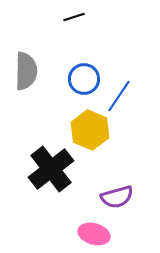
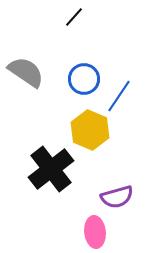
black line: rotated 30 degrees counterclockwise
gray semicircle: moved 1 px down; rotated 57 degrees counterclockwise
pink ellipse: moved 1 px right, 2 px up; rotated 68 degrees clockwise
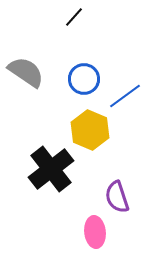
blue line: moved 6 px right; rotated 20 degrees clockwise
purple semicircle: rotated 88 degrees clockwise
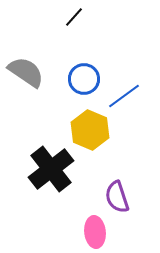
blue line: moved 1 px left
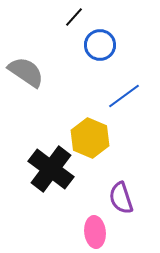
blue circle: moved 16 px right, 34 px up
yellow hexagon: moved 8 px down
black cross: rotated 15 degrees counterclockwise
purple semicircle: moved 4 px right, 1 px down
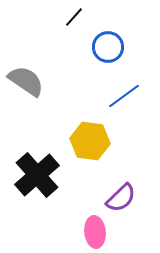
blue circle: moved 8 px right, 2 px down
gray semicircle: moved 9 px down
yellow hexagon: moved 3 px down; rotated 15 degrees counterclockwise
black cross: moved 14 px left, 6 px down; rotated 12 degrees clockwise
purple semicircle: rotated 116 degrees counterclockwise
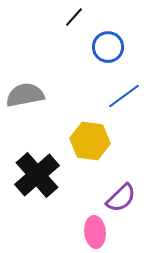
gray semicircle: moved 1 px left, 14 px down; rotated 45 degrees counterclockwise
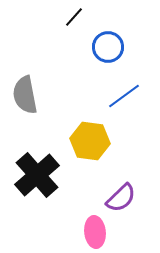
gray semicircle: rotated 90 degrees counterclockwise
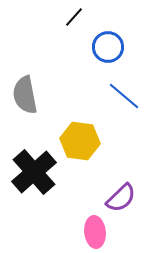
blue line: rotated 76 degrees clockwise
yellow hexagon: moved 10 px left
black cross: moved 3 px left, 3 px up
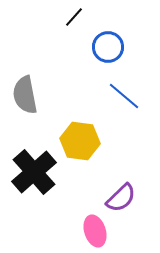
pink ellipse: moved 1 px up; rotated 12 degrees counterclockwise
